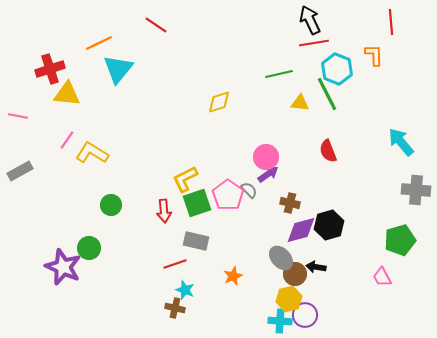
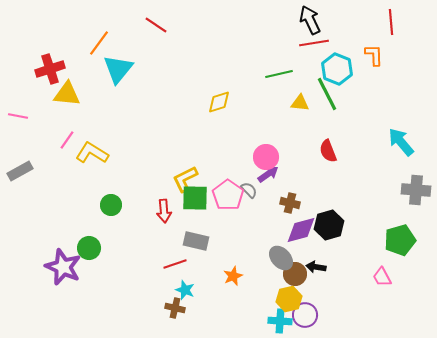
orange line at (99, 43): rotated 28 degrees counterclockwise
green square at (197, 203): moved 2 px left, 5 px up; rotated 20 degrees clockwise
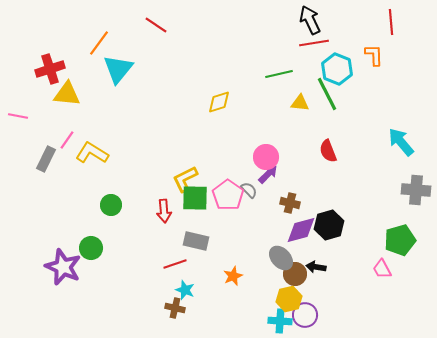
gray rectangle at (20, 171): moved 26 px right, 12 px up; rotated 35 degrees counterclockwise
purple arrow at (268, 174): rotated 10 degrees counterclockwise
green circle at (89, 248): moved 2 px right
pink trapezoid at (382, 277): moved 8 px up
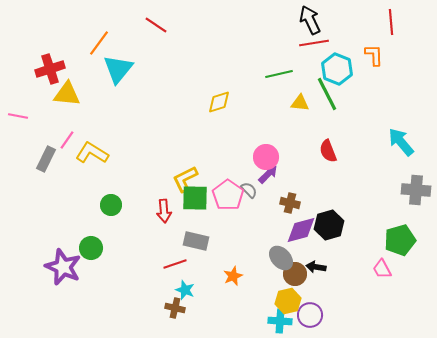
yellow hexagon at (289, 299): moved 1 px left, 2 px down
purple circle at (305, 315): moved 5 px right
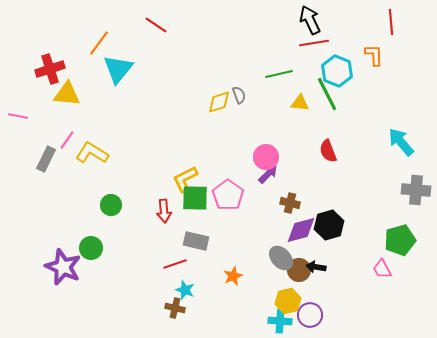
cyan hexagon at (337, 69): moved 2 px down
gray semicircle at (249, 190): moved 10 px left, 95 px up; rotated 24 degrees clockwise
brown circle at (295, 274): moved 4 px right, 4 px up
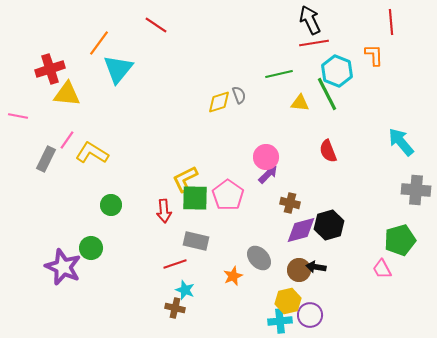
gray ellipse at (281, 258): moved 22 px left
cyan cross at (280, 321): rotated 10 degrees counterclockwise
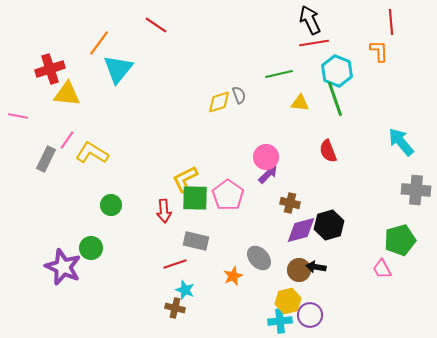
orange L-shape at (374, 55): moved 5 px right, 4 px up
green line at (327, 94): moved 8 px right, 5 px down; rotated 8 degrees clockwise
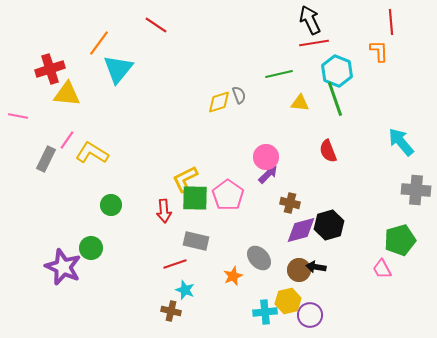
brown cross at (175, 308): moved 4 px left, 3 px down
cyan cross at (280, 321): moved 15 px left, 9 px up
